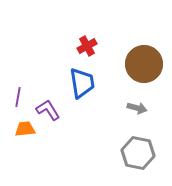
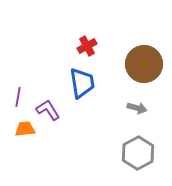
gray hexagon: rotated 20 degrees clockwise
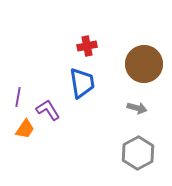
red cross: rotated 18 degrees clockwise
orange trapezoid: rotated 130 degrees clockwise
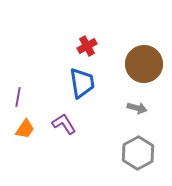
red cross: rotated 18 degrees counterclockwise
purple L-shape: moved 16 px right, 14 px down
